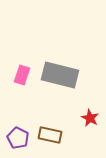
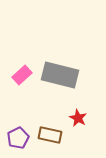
pink rectangle: rotated 30 degrees clockwise
red star: moved 12 px left
purple pentagon: rotated 20 degrees clockwise
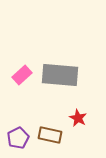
gray rectangle: rotated 9 degrees counterclockwise
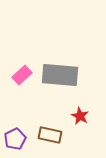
red star: moved 2 px right, 2 px up
purple pentagon: moved 3 px left, 1 px down
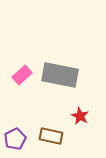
gray rectangle: rotated 6 degrees clockwise
brown rectangle: moved 1 px right, 1 px down
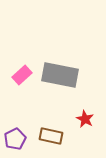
red star: moved 5 px right, 3 px down
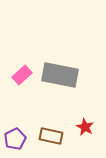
red star: moved 8 px down
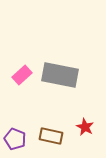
purple pentagon: rotated 25 degrees counterclockwise
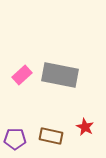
purple pentagon: rotated 20 degrees counterclockwise
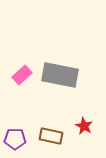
red star: moved 1 px left, 1 px up
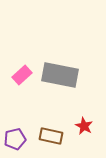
purple pentagon: rotated 15 degrees counterclockwise
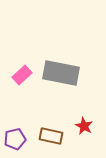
gray rectangle: moved 1 px right, 2 px up
